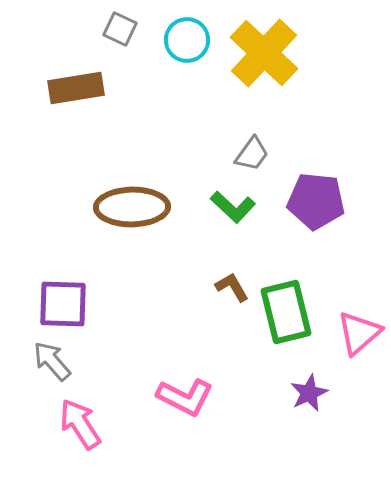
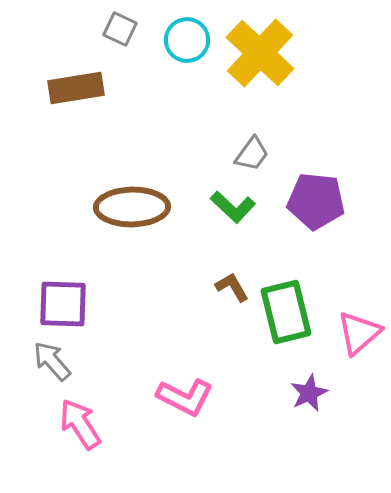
yellow cross: moved 4 px left
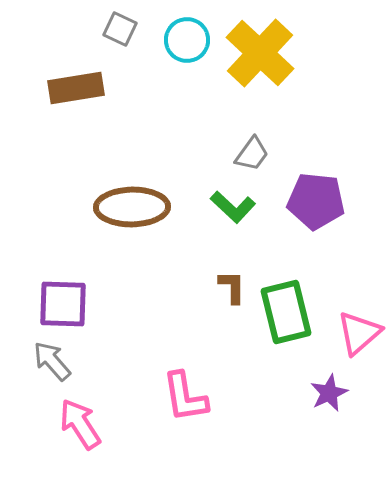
brown L-shape: rotated 30 degrees clockwise
purple star: moved 20 px right
pink L-shape: rotated 54 degrees clockwise
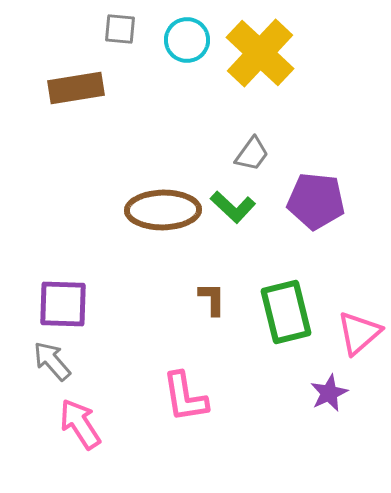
gray square: rotated 20 degrees counterclockwise
brown ellipse: moved 31 px right, 3 px down
brown L-shape: moved 20 px left, 12 px down
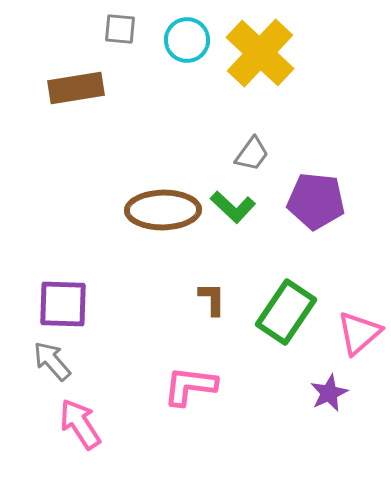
green rectangle: rotated 48 degrees clockwise
pink L-shape: moved 5 px right, 11 px up; rotated 106 degrees clockwise
